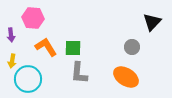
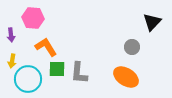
green square: moved 16 px left, 21 px down
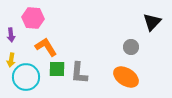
gray circle: moved 1 px left
yellow arrow: moved 1 px left, 1 px up
cyan circle: moved 2 px left, 2 px up
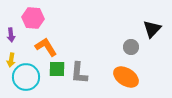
black triangle: moved 7 px down
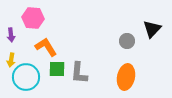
gray circle: moved 4 px left, 6 px up
orange ellipse: rotated 70 degrees clockwise
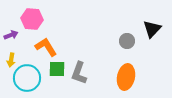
pink hexagon: moved 1 px left, 1 px down
purple arrow: rotated 104 degrees counterclockwise
gray L-shape: rotated 15 degrees clockwise
cyan circle: moved 1 px right, 1 px down
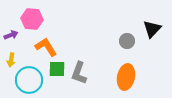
cyan circle: moved 2 px right, 2 px down
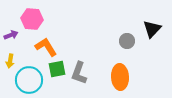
yellow arrow: moved 1 px left, 1 px down
green square: rotated 12 degrees counterclockwise
orange ellipse: moved 6 px left; rotated 15 degrees counterclockwise
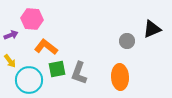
black triangle: rotated 24 degrees clockwise
orange L-shape: rotated 20 degrees counterclockwise
yellow arrow: rotated 48 degrees counterclockwise
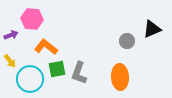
cyan circle: moved 1 px right, 1 px up
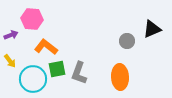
cyan circle: moved 3 px right
